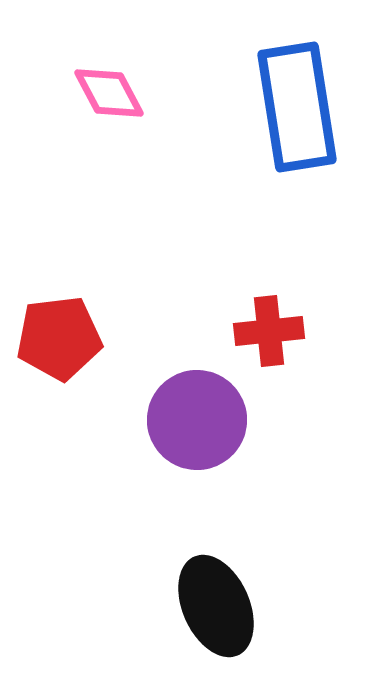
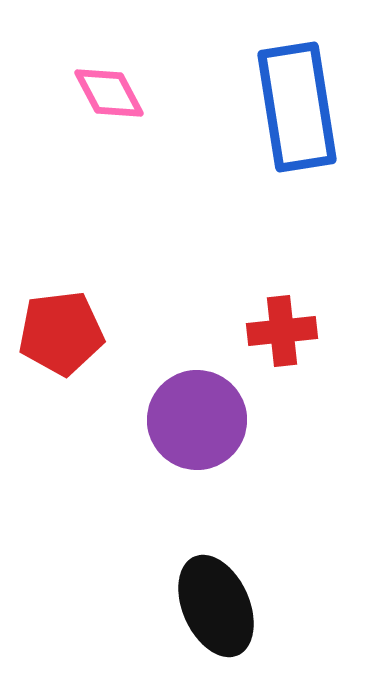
red cross: moved 13 px right
red pentagon: moved 2 px right, 5 px up
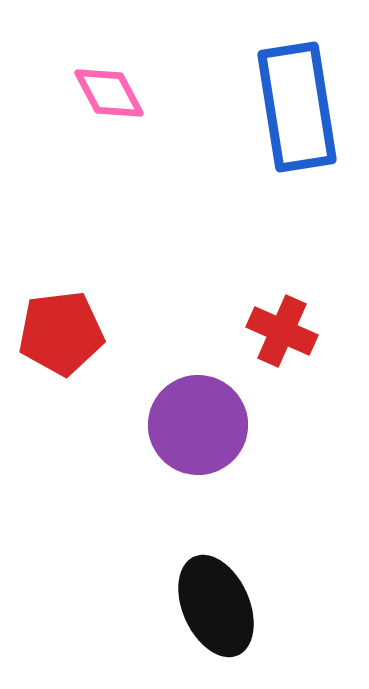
red cross: rotated 30 degrees clockwise
purple circle: moved 1 px right, 5 px down
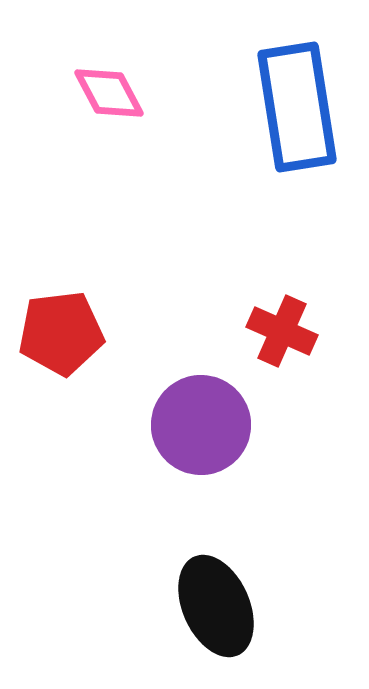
purple circle: moved 3 px right
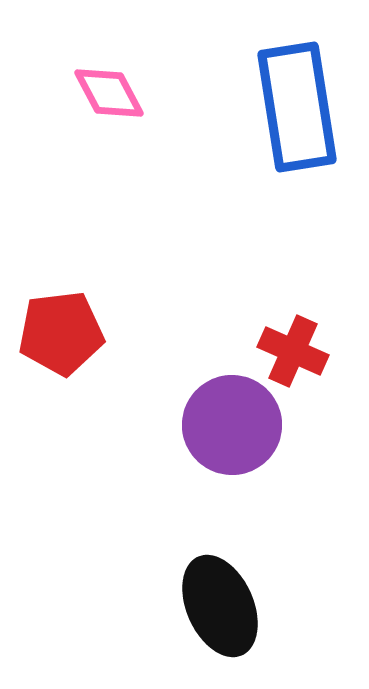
red cross: moved 11 px right, 20 px down
purple circle: moved 31 px right
black ellipse: moved 4 px right
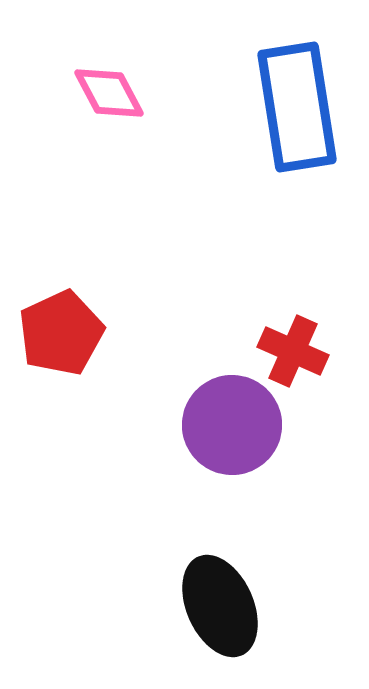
red pentagon: rotated 18 degrees counterclockwise
